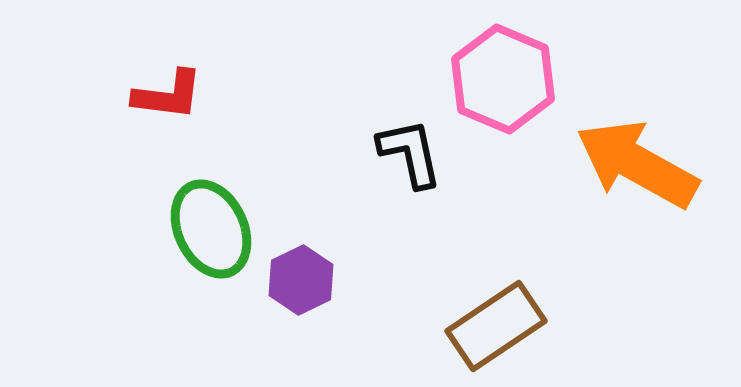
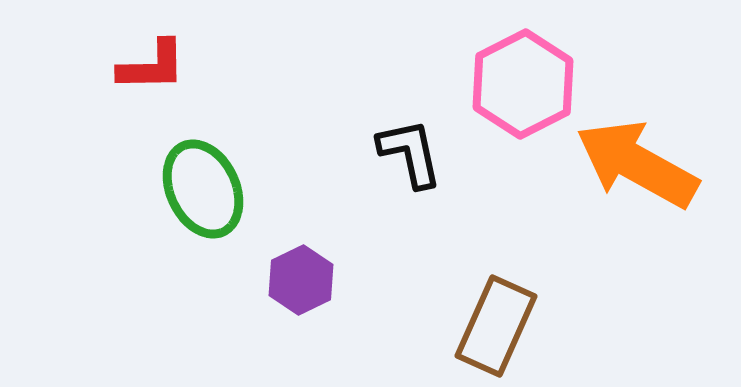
pink hexagon: moved 20 px right, 5 px down; rotated 10 degrees clockwise
red L-shape: moved 16 px left, 29 px up; rotated 8 degrees counterclockwise
green ellipse: moved 8 px left, 40 px up
brown rectangle: rotated 32 degrees counterclockwise
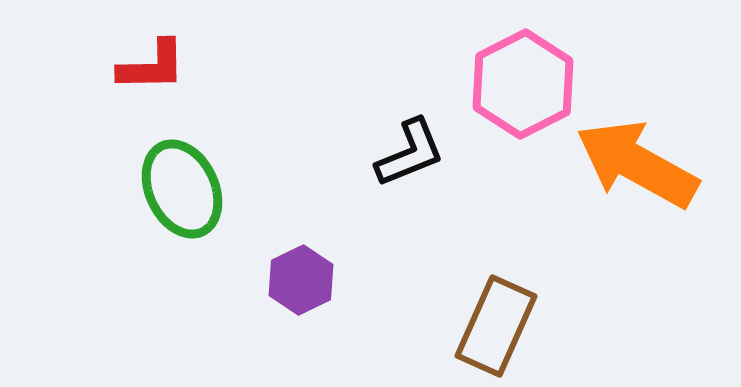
black L-shape: rotated 80 degrees clockwise
green ellipse: moved 21 px left
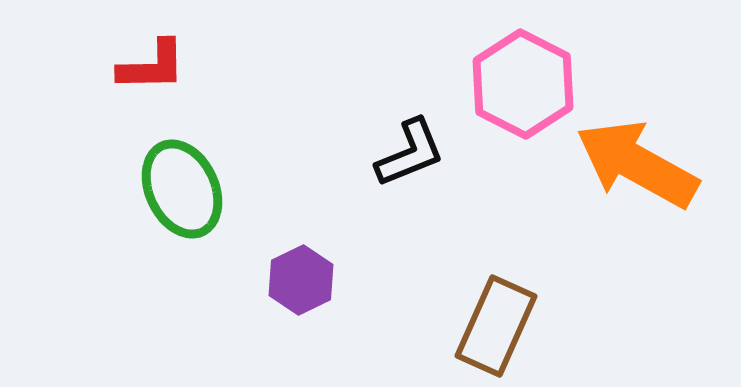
pink hexagon: rotated 6 degrees counterclockwise
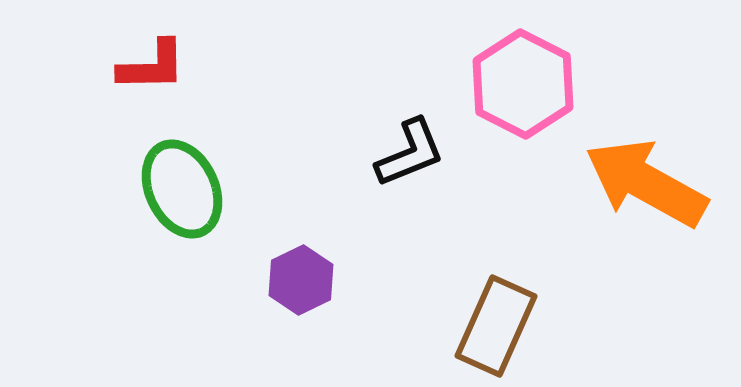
orange arrow: moved 9 px right, 19 px down
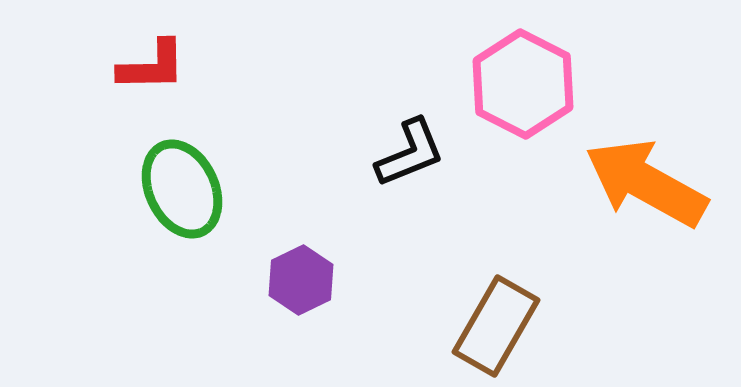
brown rectangle: rotated 6 degrees clockwise
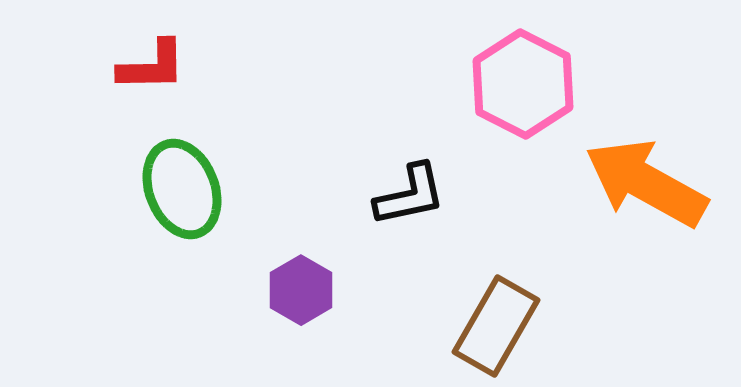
black L-shape: moved 42 px down; rotated 10 degrees clockwise
green ellipse: rotated 4 degrees clockwise
purple hexagon: moved 10 px down; rotated 4 degrees counterclockwise
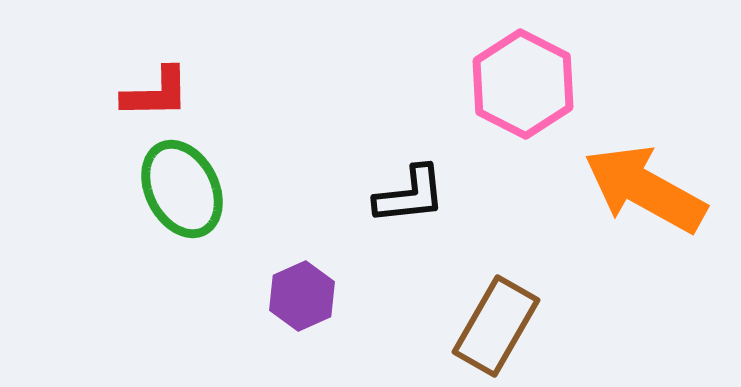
red L-shape: moved 4 px right, 27 px down
orange arrow: moved 1 px left, 6 px down
green ellipse: rotated 6 degrees counterclockwise
black L-shape: rotated 6 degrees clockwise
purple hexagon: moved 1 px right, 6 px down; rotated 6 degrees clockwise
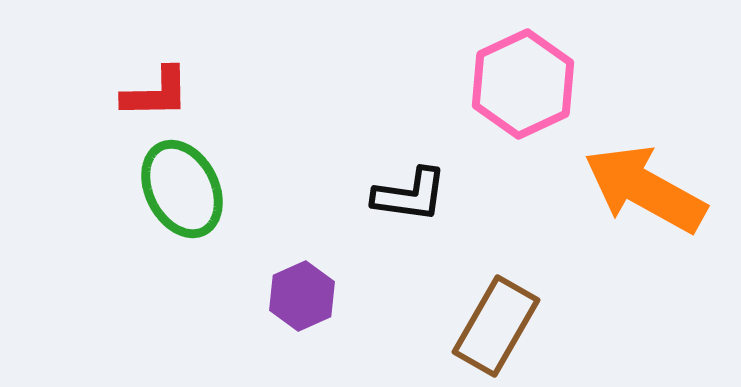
pink hexagon: rotated 8 degrees clockwise
black L-shape: rotated 14 degrees clockwise
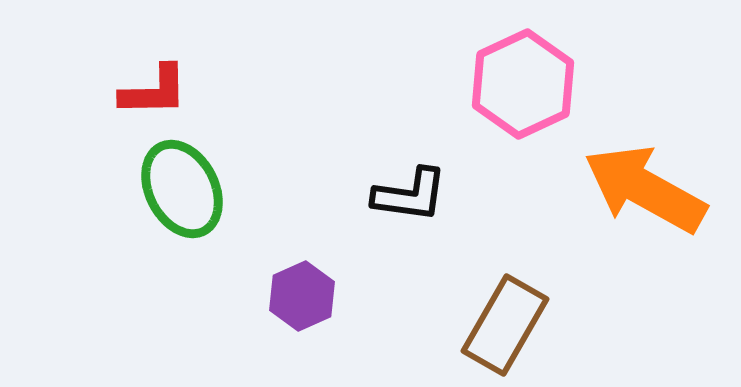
red L-shape: moved 2 px left, 2 px up
brown rectangle: moved 9 px right, 1 px up
